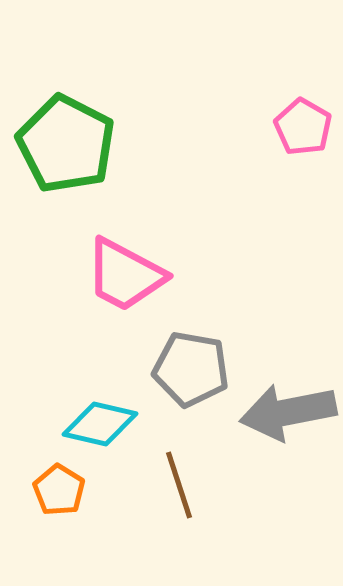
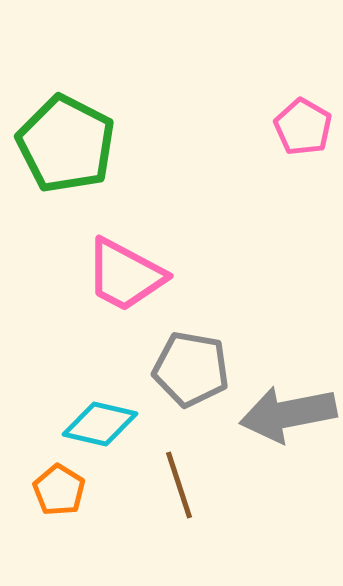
gray arrow: moved 2 px down
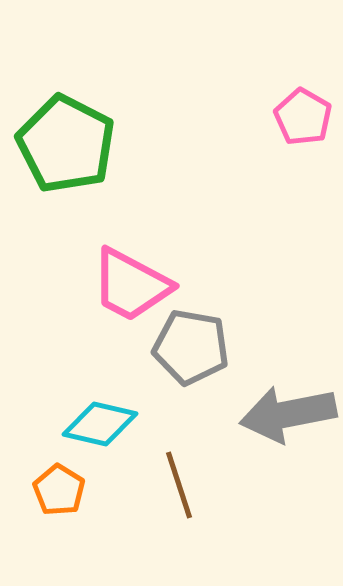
pink pentagon: moved 10 px up
pink trapezoid: moved 6 px right, 10 px down
gray pentagon: moved 22 px up
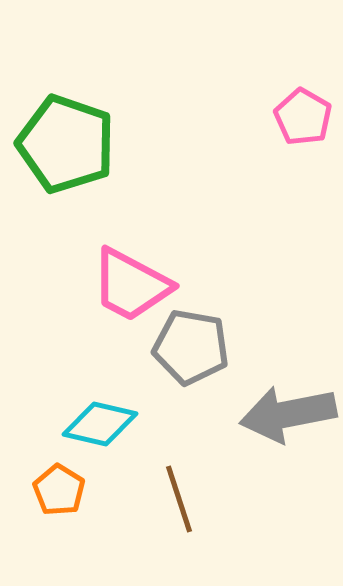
green pentagon: rotated 8 degrees counterclockwise
brown line: moved 14 px down
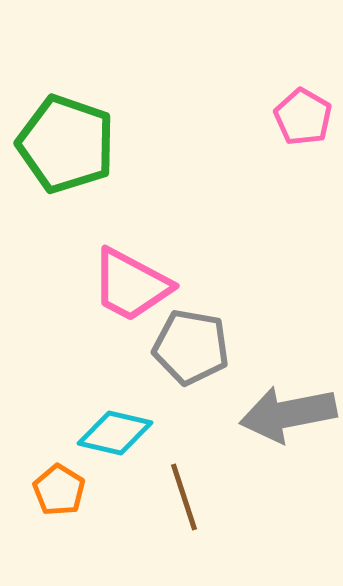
cyan diamond: moved 15 px right, 9 px down
brown line: moved 5 px right, 2 px up
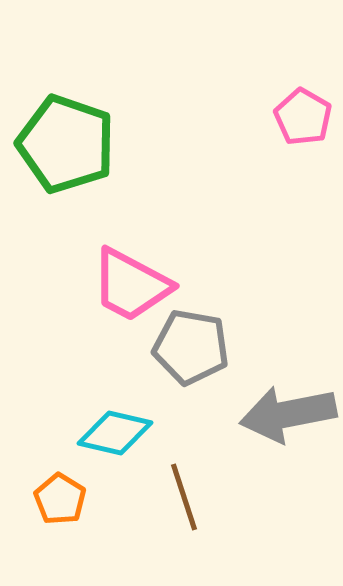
orange pentagon: moved 1 px right, 9 px down
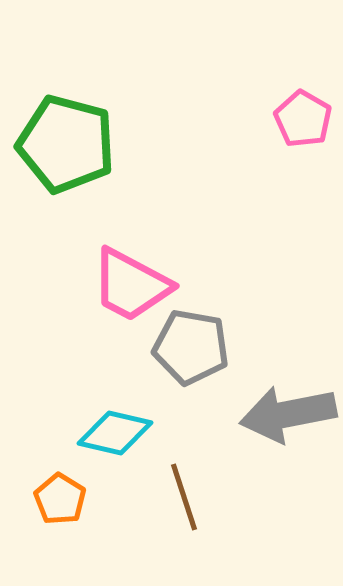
pink pentagon: moved 2 px down
green pentagon: rotated 4 degrees counterclockwise
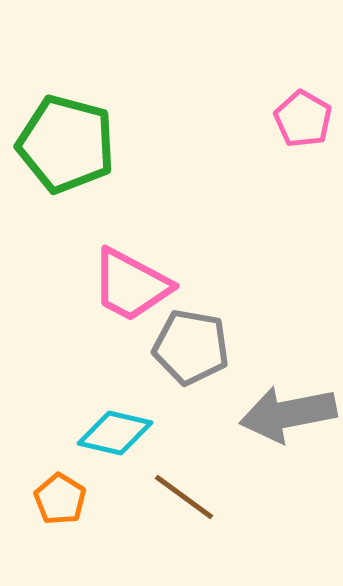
brown line: rotated 36 degrees counterclockwise
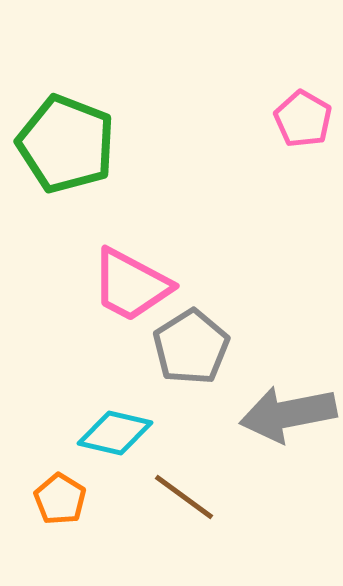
green pentagon: rotated 6 degrees clockwise
gray pentagon: rotated 30 degrees clockwise
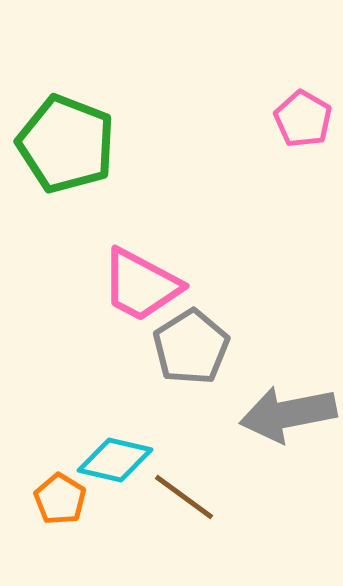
pink trapezoid: moved 10 px right
cyan diamond: moved 27 px down
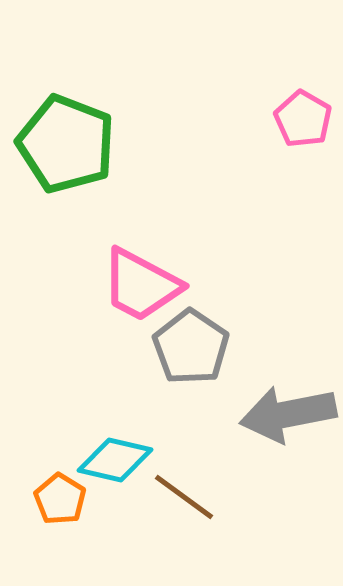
gray pentagon: rotated 6 degrees counterclockwise
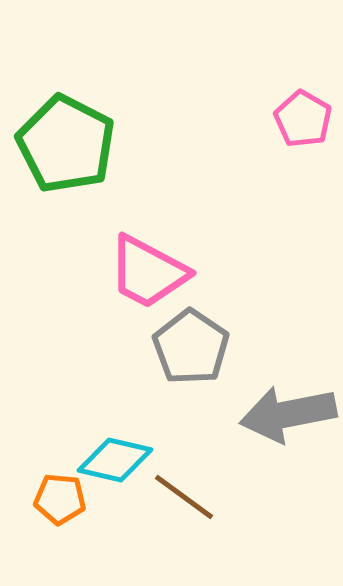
green pentagon: rotated 6 degrees clockwise
pink trapezoid: moved 7 px right, 13 px up
orange pentagon: rotated 27 degrees counterclockwise
